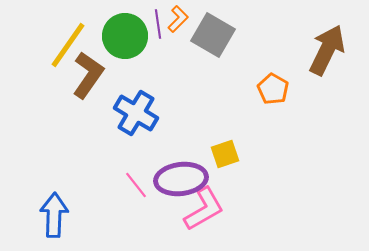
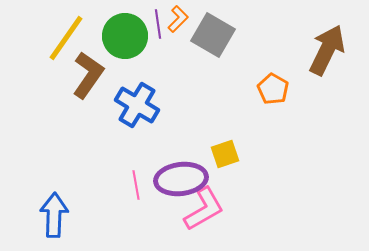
yellow line: moved 2 px left, 7 px up
blue cross: moved 1 px right, 8 px up
pink line: rotated 28 degrees clockwise
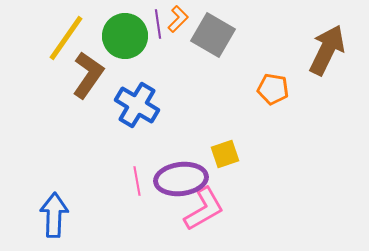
orange pentagon: rotated 20 degrees counterclockwise
pink line: moved 1 px right, 4 px up
